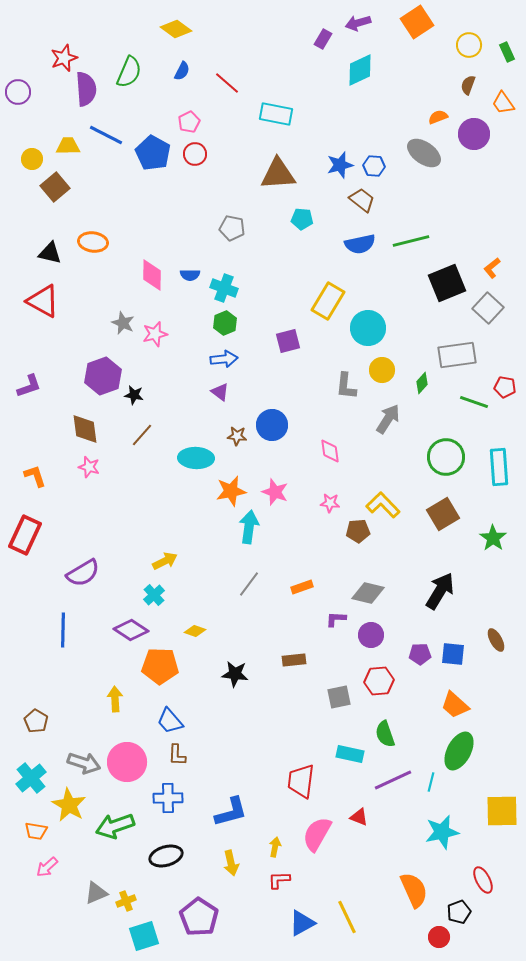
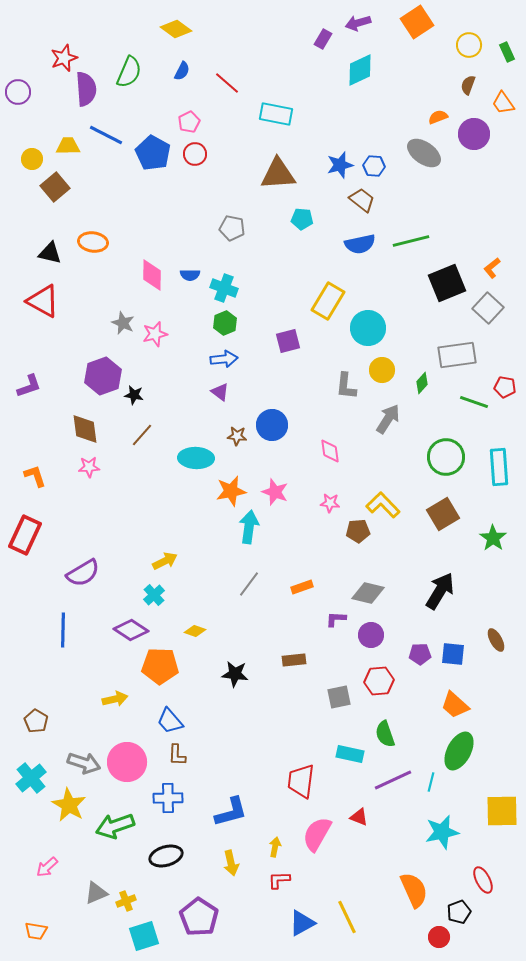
pink star at (89, 467): rotated 20 degrees counterclockwise
yellow arrow at (115, 699): rotated 80 degrees clockwise
orange trapezoid at (36, 831): moved 100 px down
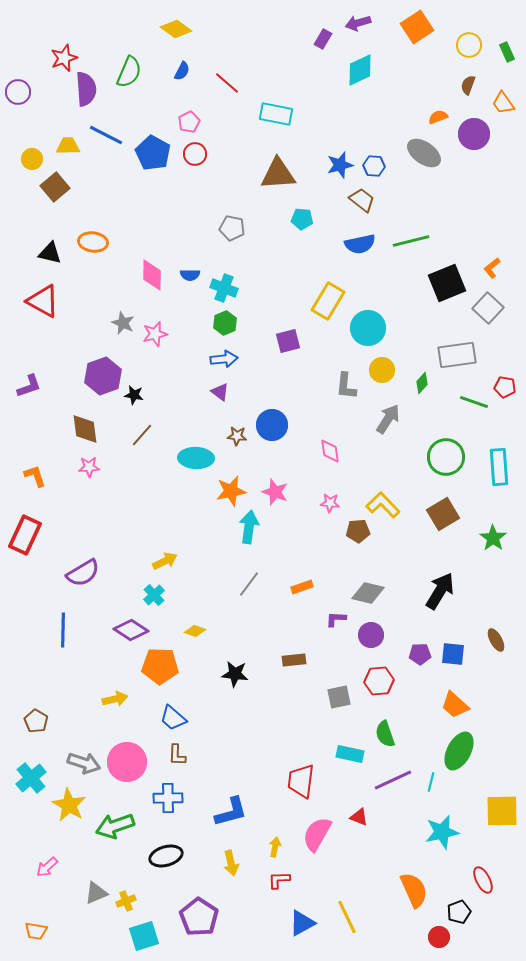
orange square at (417, 22): moved 5 px down
blue trapezoid at (170, 721): moved 3 px right, 3 px up; rotated 8 degrees counterclockwise
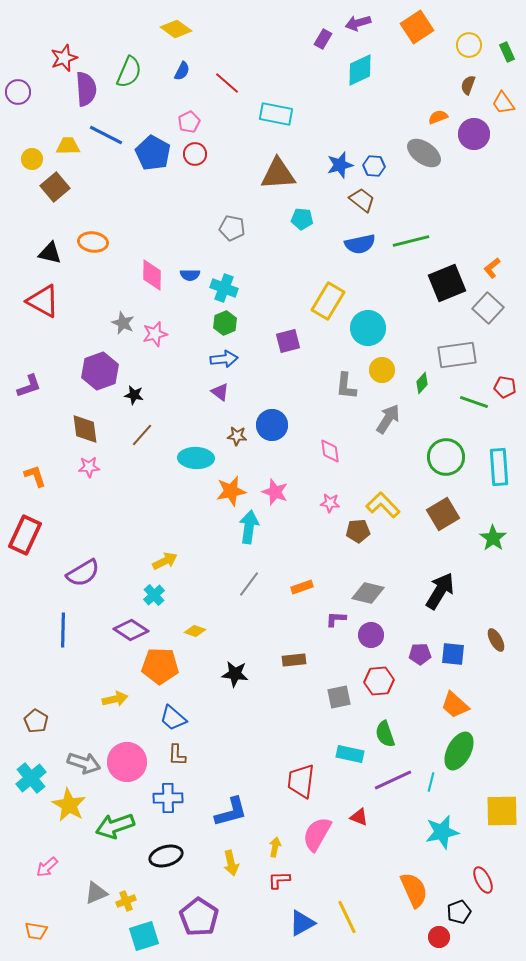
purple hexagon at (103, 376): moved 3 px left, 5 px up
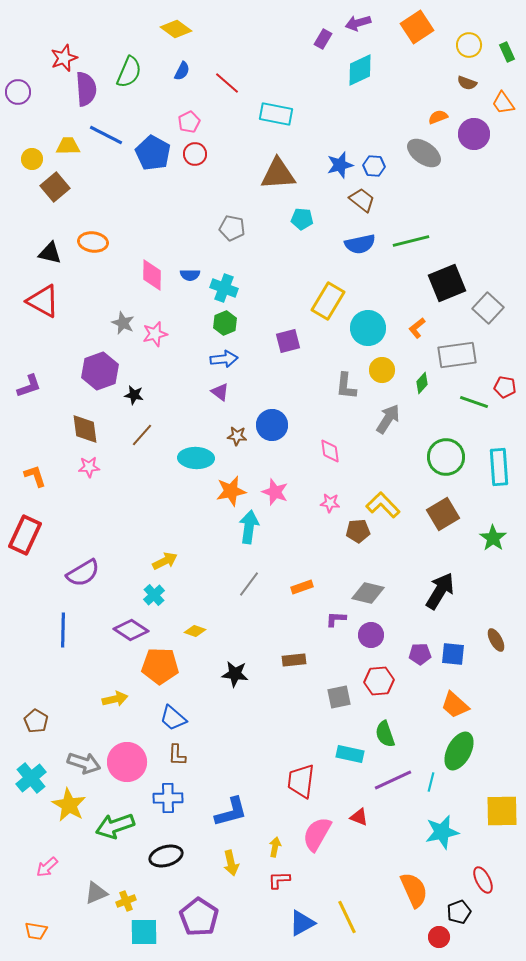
brown semicircle at (468, 85): moved 1 px left, 2 px up; rotated 90 degrees counterclockwise
orange L-shape at (492, 268): moved 75 px left, 60 px down
cyan square at (144, 936): moved 4 px up; rotated 16 degrees clockwise
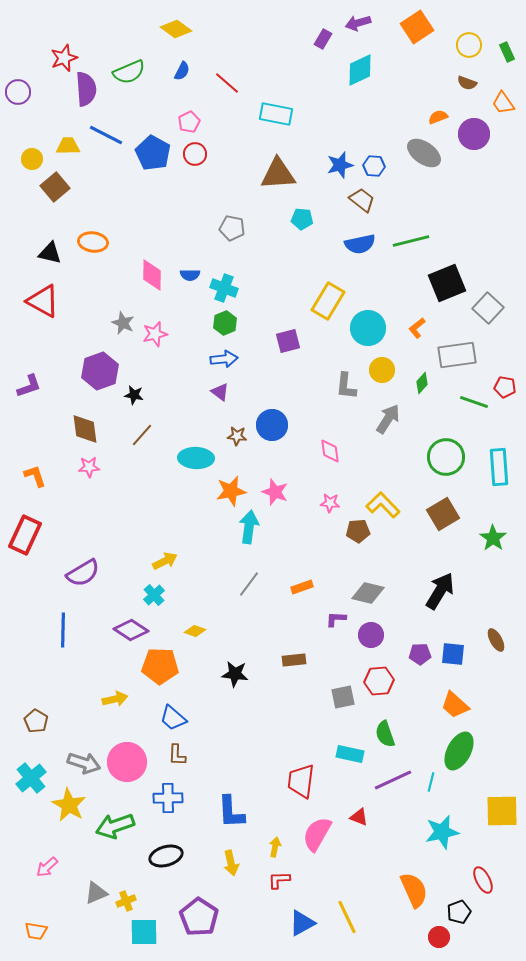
green semicircle at (129, 72): rotated 44 degrees clockwise
gray square at (339, 697): moved 4 px right
blue L-shape at (231, 812): rotated 102 degrees clockwise
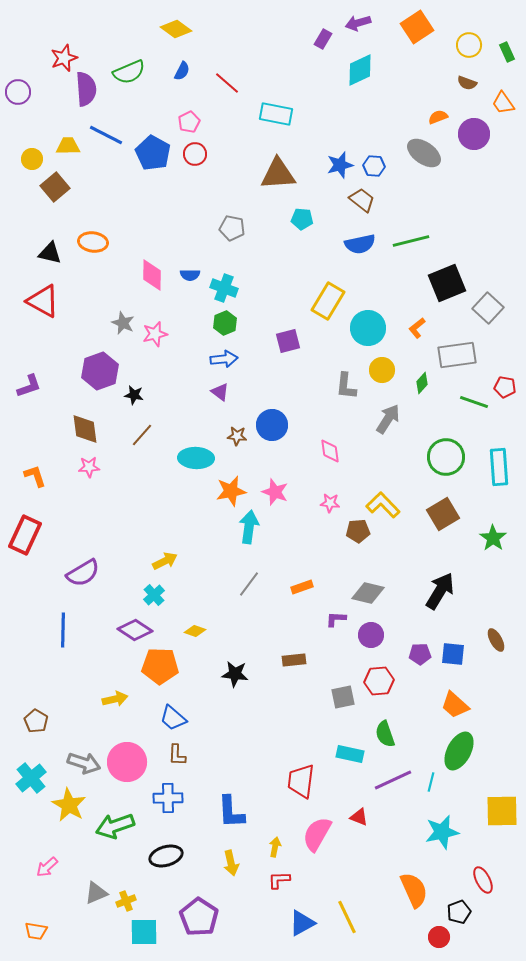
purple diamond at (131, 630): moved 4 px right
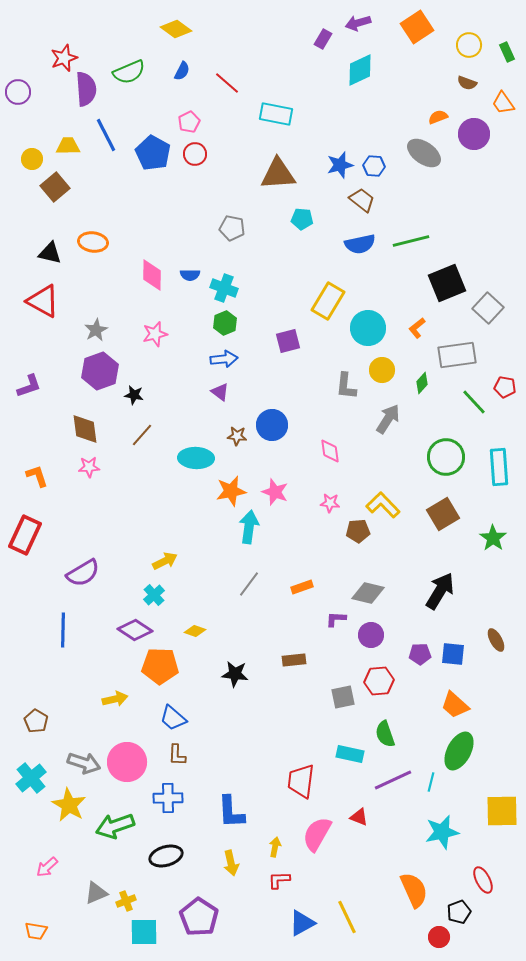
blue line at (106, 135): rotated 36 degrees clockwise
gray star at (123, 323): moved 27 px left, 7 px down; rotated 20 degrees clockwise
green line at (474, 402): rotated 28 degrees clockwise
orange L-shape at (35, 476): moved 2 px right
